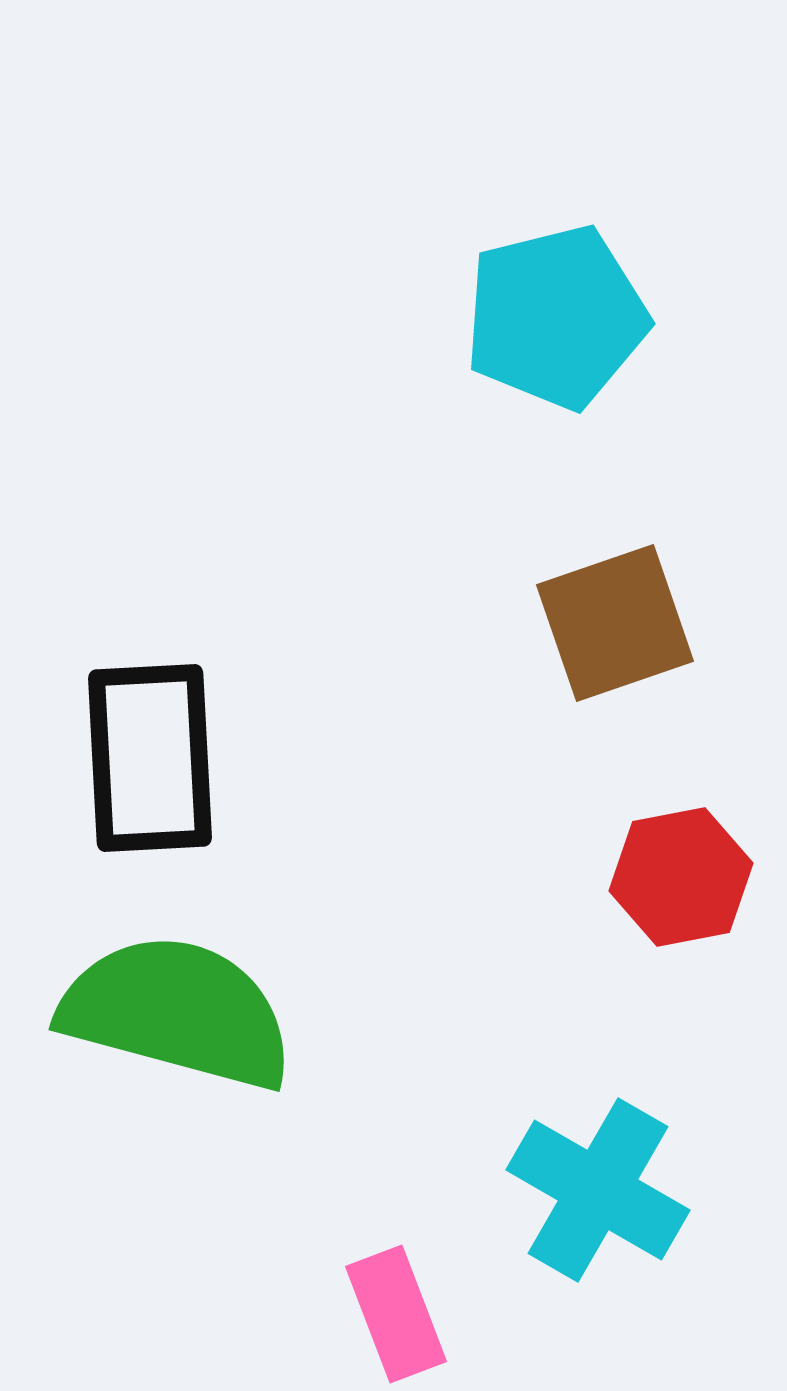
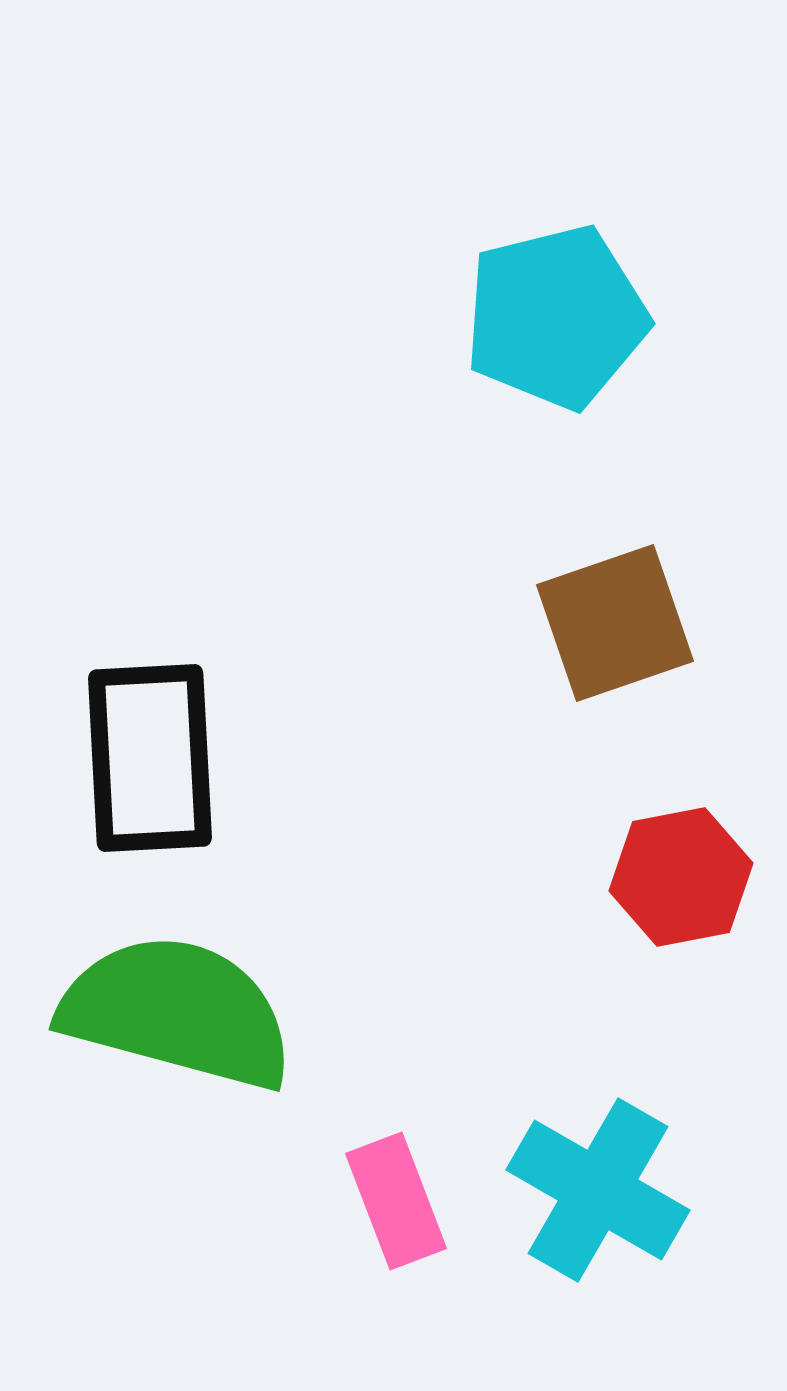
pink rectangle: moved 113 px up
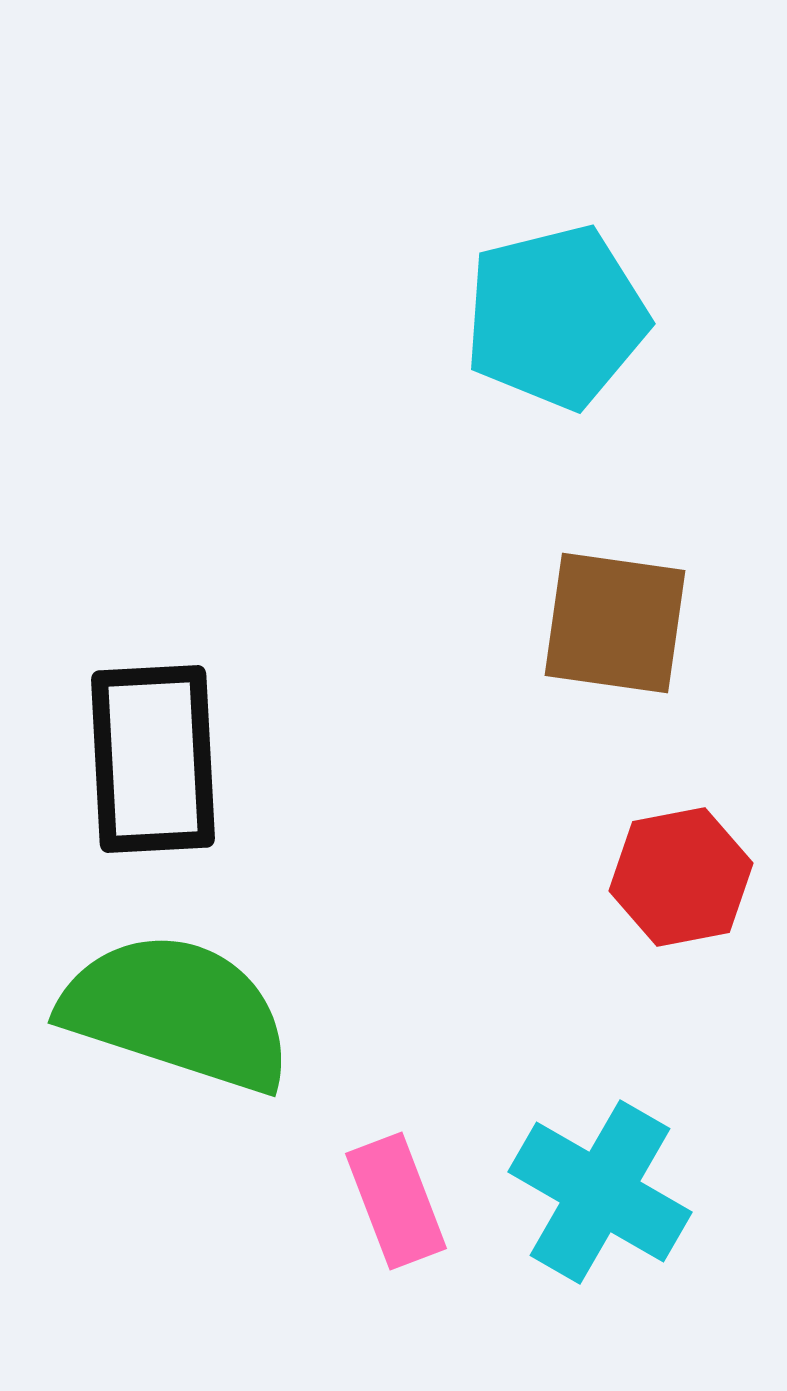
brown square: rotated 27 degrees clockwise
black rectangle: moved 3 px right, 1 px down
green semicircle: rotated 3 degrees clockwise
cyan cross: moved 2 px right, 2 px down
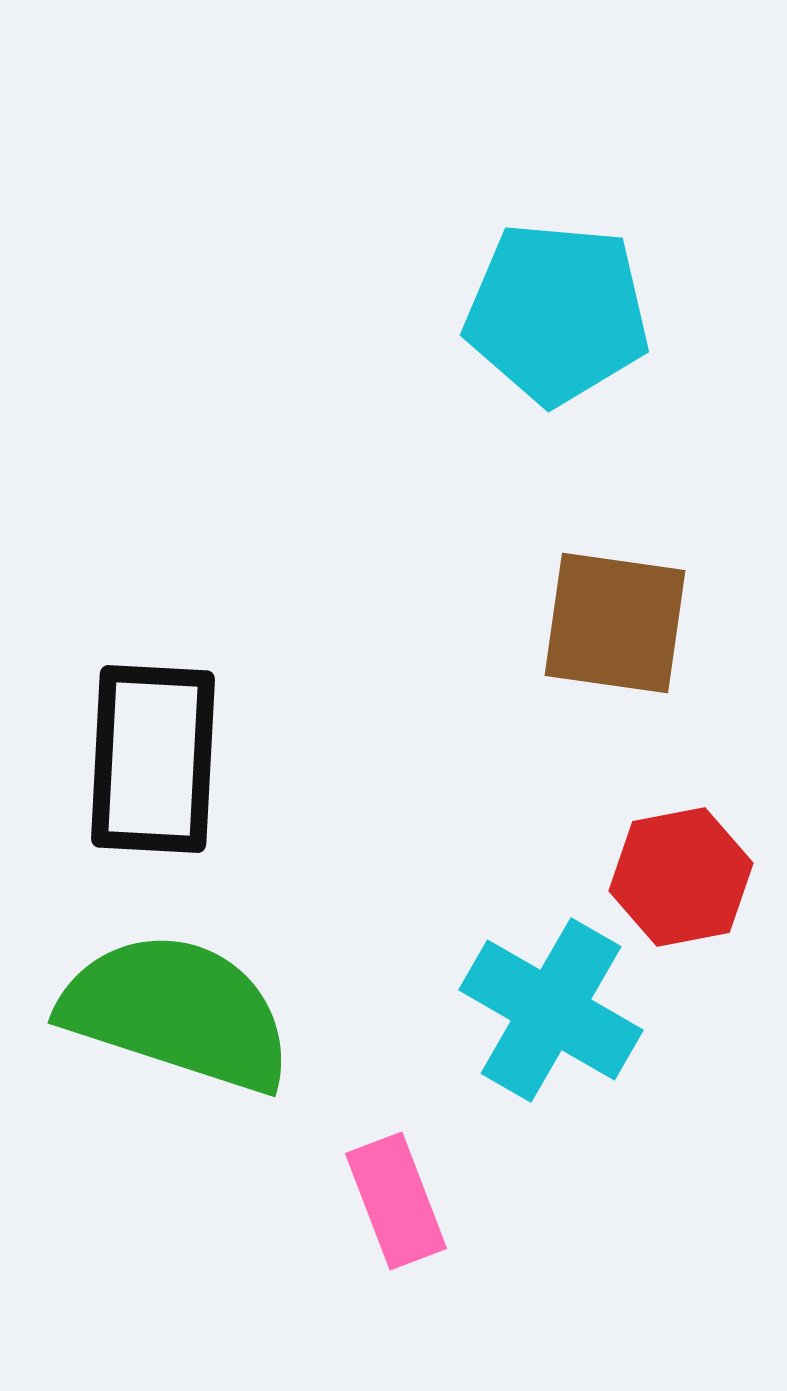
cyan pentagon: moved 1 px right, 4 px up; rotated 19 degrees clockwise
black rectangle: rotated 6 degrees clockwise
cyan cross: moved 49 px left, 182 px up
